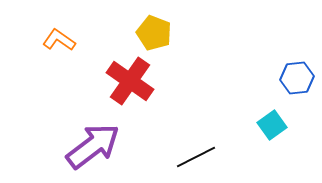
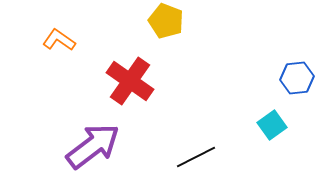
yellow pentagon: moved 12 px right, 12 px up
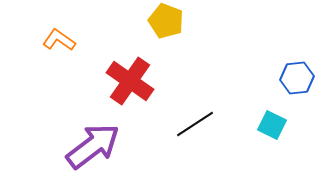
cyan square: rotated 28 degrees counterclockwise
black line: moved 1 px left, 33 px up; rotated 6 degrees counterclockwise
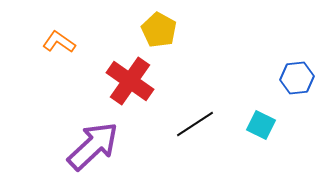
yellow pentagon: moved 7 px left, 9 px down; rotated 8 degrees clockwise
orange L-shape: moved 2 px down
cyan square: moved 11 px left
purple arrow: rotated 6 degrees counterclockwise
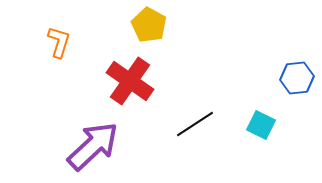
yellow pentagon: moved 10 px left, 5 px up
orange L-shape: rotated 72 degrees clockwise
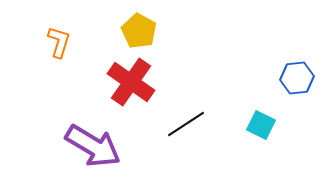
yellow pentagon: moved 10 px left, 6 px down
red cross: moved 1 px right, 1 px down
black line: moved 9 px left
purple arrow: rotated 74 degrees clockwise
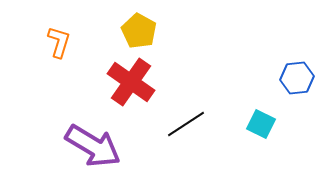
cyan square: moved 1 px up
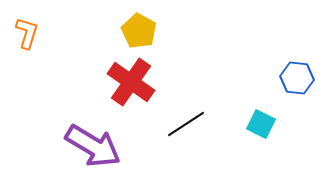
orange L-shape: moved 32 px left, 9 px up
blue hexagon: rotated 12 degrees clockwise
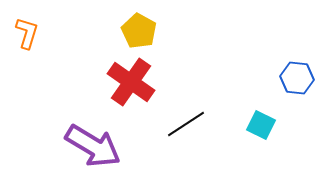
cyan square: moved 1 px down
